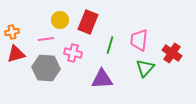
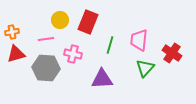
pink cross: moved 1 px down
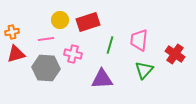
red rectangle: rotated 50 degrees clockwise
red cross: moved 3 px right, 1 px down
green triangle: moved 1 px left, 2 px down
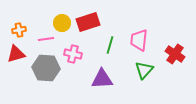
yellow circle: moved 2 px right, 3 px down
orange cross: moved 7 px right, 2 px up
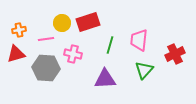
red cross: rotated 30 degrees clockwise
purple triangle: moved 3 px right
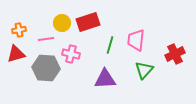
pink trapezoid: moved 3 px left
pink cross: moved 2 px left
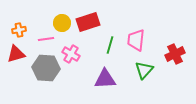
pink cross: rotated 18 degrees clockwise
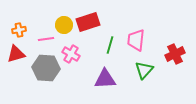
yellow circle: moved 2 px right, 2 px down
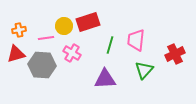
yellow circle: moved 1 px down
pink line: moved 1 px up
pink cross: moved 1 px right, 1 px up
gray hexagon: moved 4 px left, 3 px up
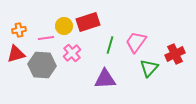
pink trapezoid: moved 2 px down; rotated 30 degrees clockwise
pink cross: rotated 18 degrees clockwise
green triangle: moved 5 px right, 2 px up
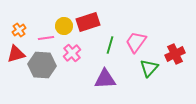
orange cross: rotated 24 degrees counterclockwise
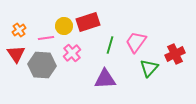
red triangle: rotated 48 degrees counterclockwise
